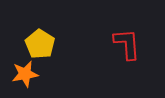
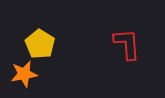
orange star: moved 1 px left
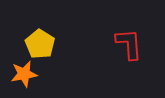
red L-shape: moved 2 px right
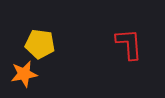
yellow pentagon: rotated 24 degrees counterclockwise
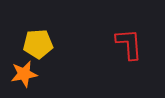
yellow pentagon: moved 2 px left; rotated 12 degrees counterclockwise
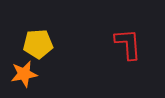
red L-shape: moved 1 px left
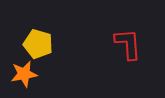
yellow pentagon: rotated 20 degrees clockwise
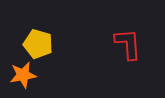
orange star: moved 1 px left, 1 px down
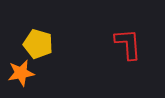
orange star: moved 2 px left, 2 px up
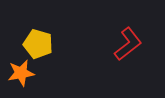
red L-shape: rotated 56 degrees clockwise
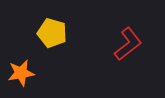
yellow pentagon: moved 14 px right, 11 px up
